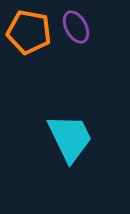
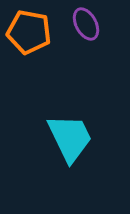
purple ellipse: moved 10 px right, 3 px up
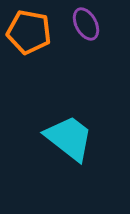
cyan trapezoid: moved 1 px left; rotated 26 degrees counterclockwise
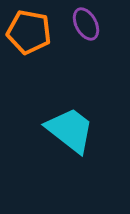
cyan trapezoid: moved 1 px right, 8 px up
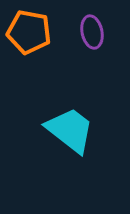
purple ellipse: moved 6 px right, 8 px down; rotated 16 degrees clockwise
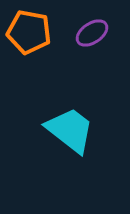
purple ellipse: moved 1 px down; rotated 68 degrees clockwise
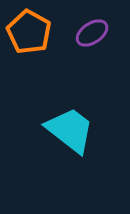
orange pentagon: rotated 18 degrees clockwise
